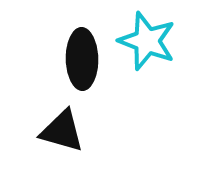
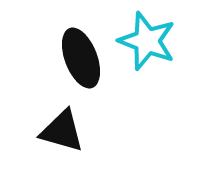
black ellipse: moved 1 px left, 1 px up; rotated 20 degrees counterclockwise
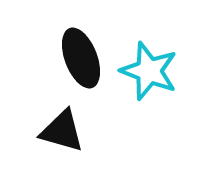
cyan star: moved 2 px right, 30 px down
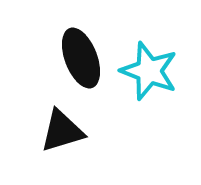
black triangle: rotated 33 degrees counterclockwise
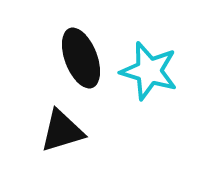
cyan star: rotated 4 degrees counterclockwise
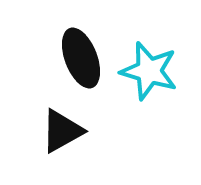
black triangle: rotated 12 degrees counterclockwise
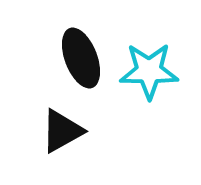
cyan star: rotated 16 degrees counterclockwise
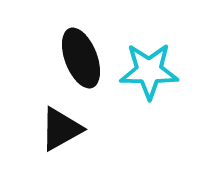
black triangle: moved 1 px left, 2 px up
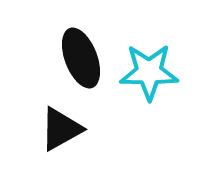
cyan star: moved 1 px down
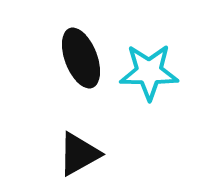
black triangle: moved 18 px right, 25 px down
